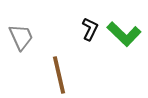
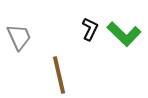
gray trapezoid: moved 2 px left
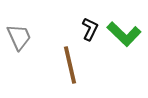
brown line: moved 11 px right, 10 px up
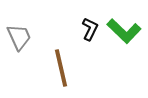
green L-shape: moved 3 px up
brown line: moved 9 px left, 3 px down
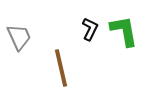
green L-shape: rotated 144 degrees counterclockwise
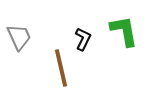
black L-shape: moved 7 px left, 10 px down
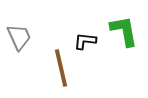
black L-shape: moved 2 px right, 2 px down; rotated 110 degrees counterclockwise
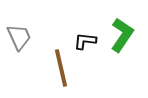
green L-shape: moved 2 px left, 4 px down; rotated 44 degrees clockwise
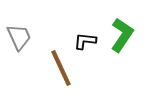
brown line: rotated 12 degrees counterclockwise
